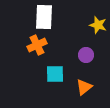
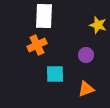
white rectangle: moved 1 px up
orange triangle: moved 2 px right, 2 px down; rotated 18 degrees clockwise
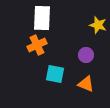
white rectangle: moved 2 px left, 2 px down
cyan square: rotated 12 degrees clockwise
orange triangle: moved 5 px up; rotated 42 degrees clockwise
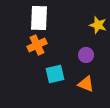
white rectangle: moved 3 px left
cyan square: rotated 24 degrees counterclockwise
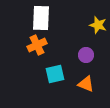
white rectangle: moved 2 px right
